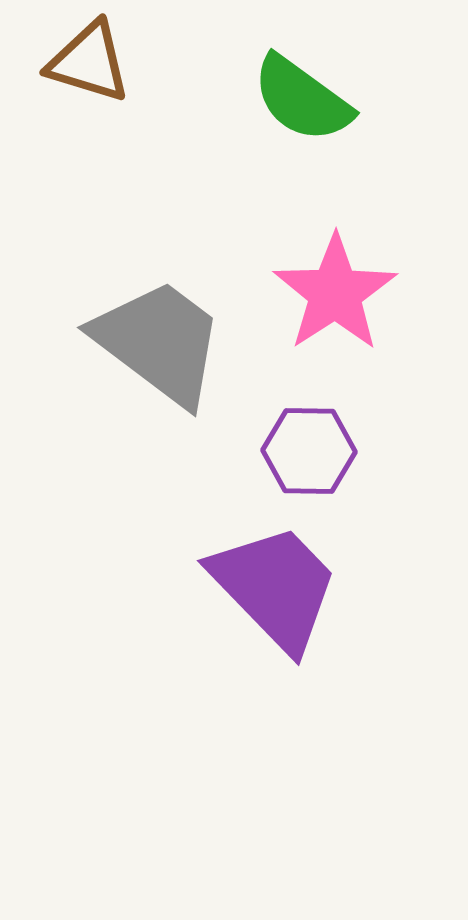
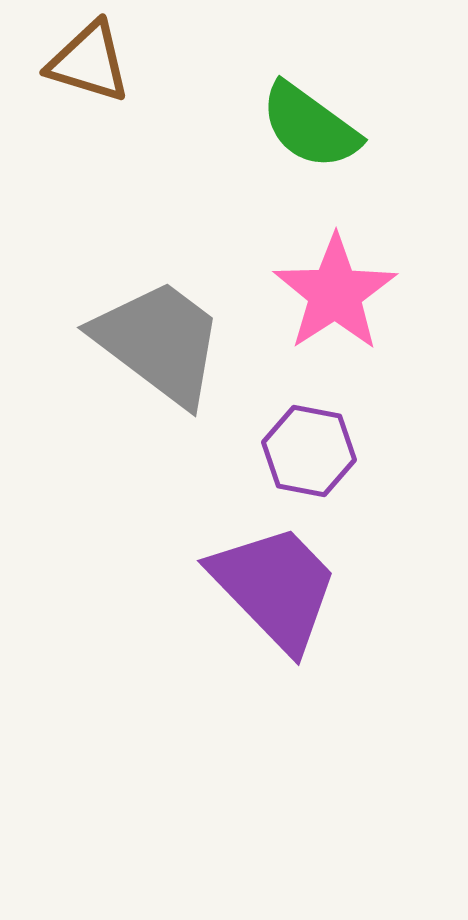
green semicircle: moved 8 px right, 27 px down
purple hexagon: rotated 10 degrees clockwise
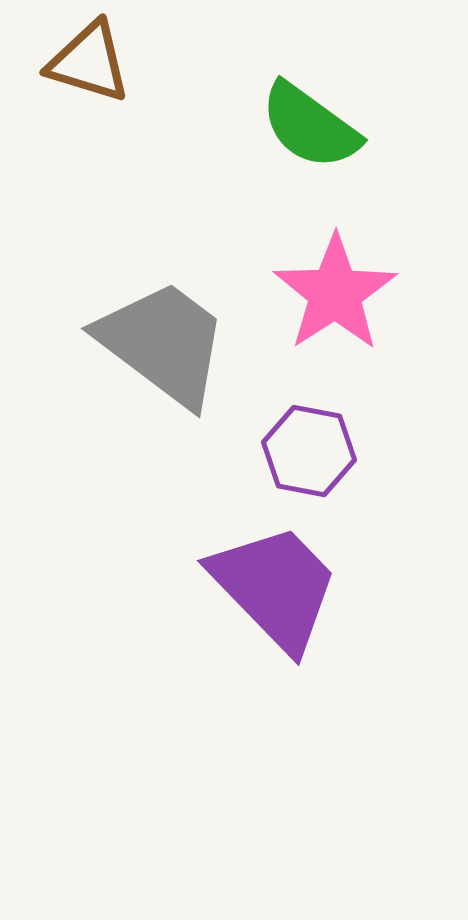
gray trapezoid: moved 4 px right, 1 px down
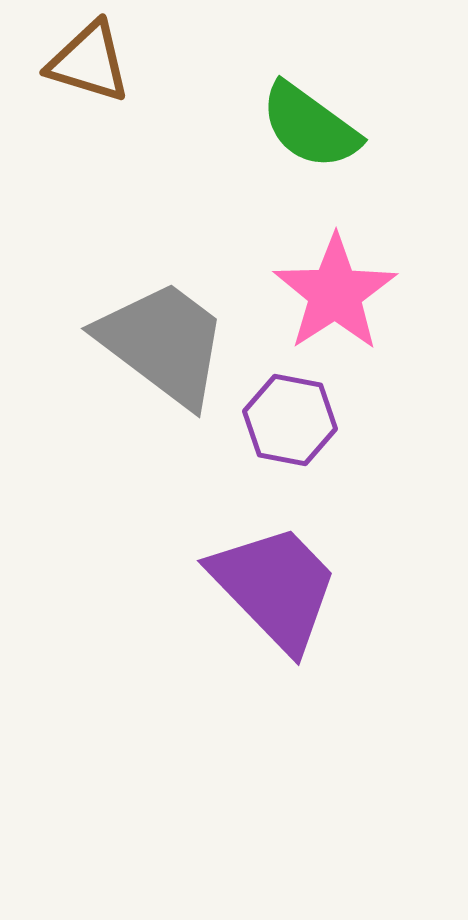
purple hexagon: moved 19 px left, 31 px up
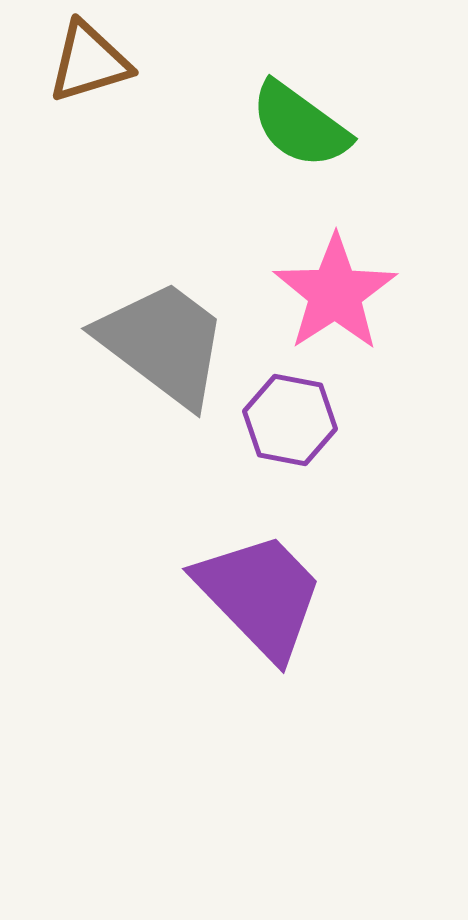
brown triangle: rotated 34 degrees counterclockwise
green semicircle: moved 10 px left, 1 px up
purple trapezoid: moved 15 px left, 8 px down
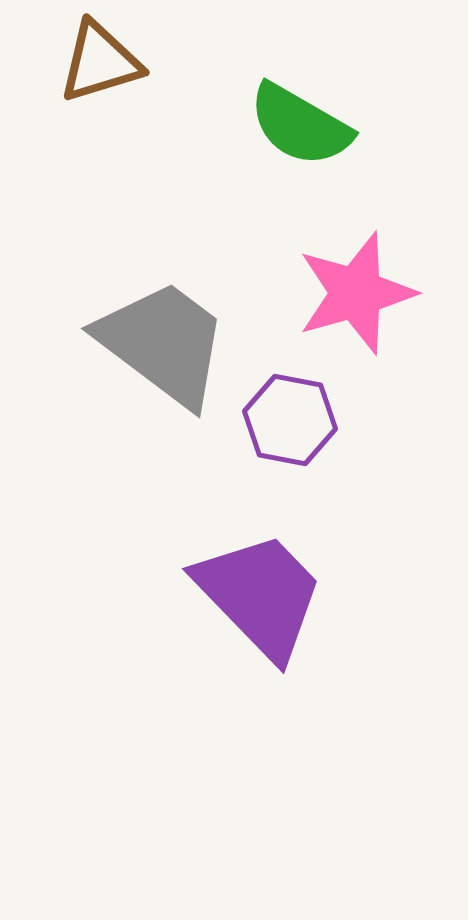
brown triangle: moved 11 px right
green semicircle: rotated 6 degrees counterclockwise
pink star: moved 21 px right; rotated 17 degrees clockwise
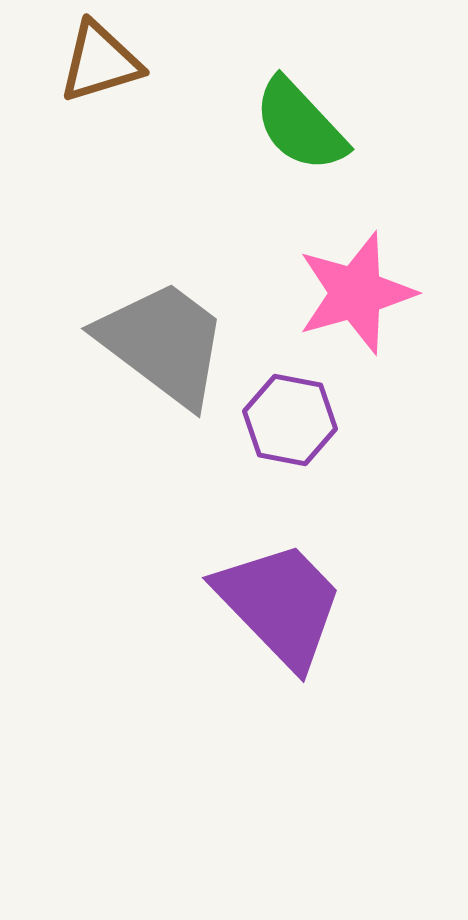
green semicircle: rotated 17 degrees clockwise
purple trapezoid: moved 20 px right, 9 px down
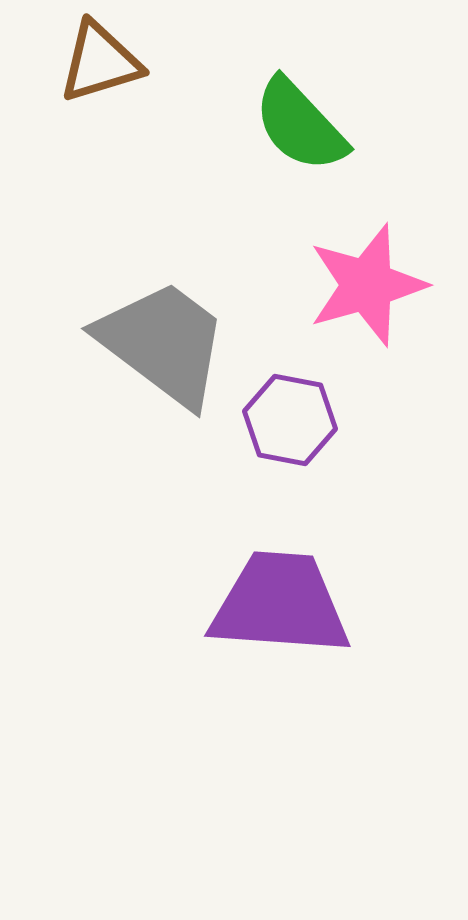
pink star: moved 11 px right, 8 px up
purple trapezoid: rotated 42 degrees counterclockwise
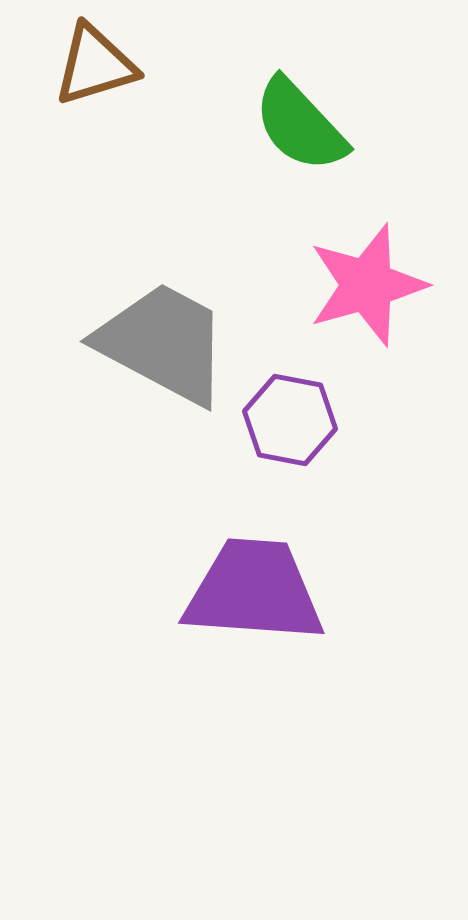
brown triangle: moved 5 px left, 3 px down
gray trapezoid: rotated 9 degrees counterclockwise
purple trapezoid: moved 26 px left, 13 px up
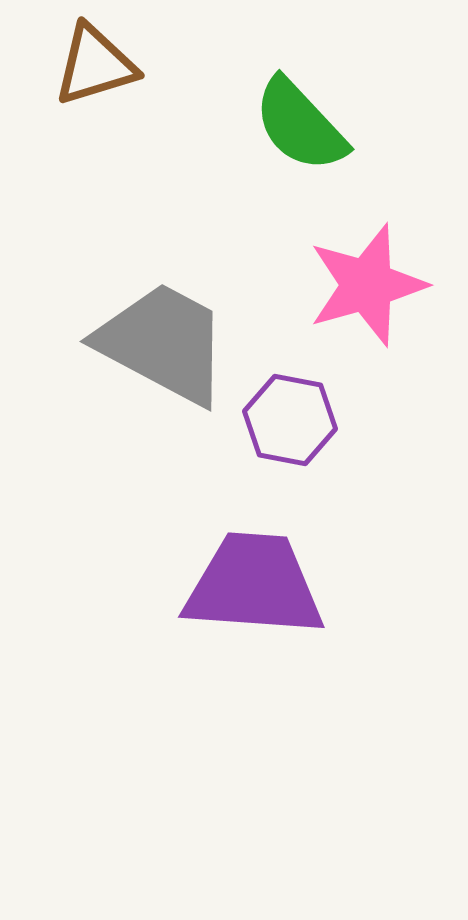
purple trapezoid: moved 6 px up
